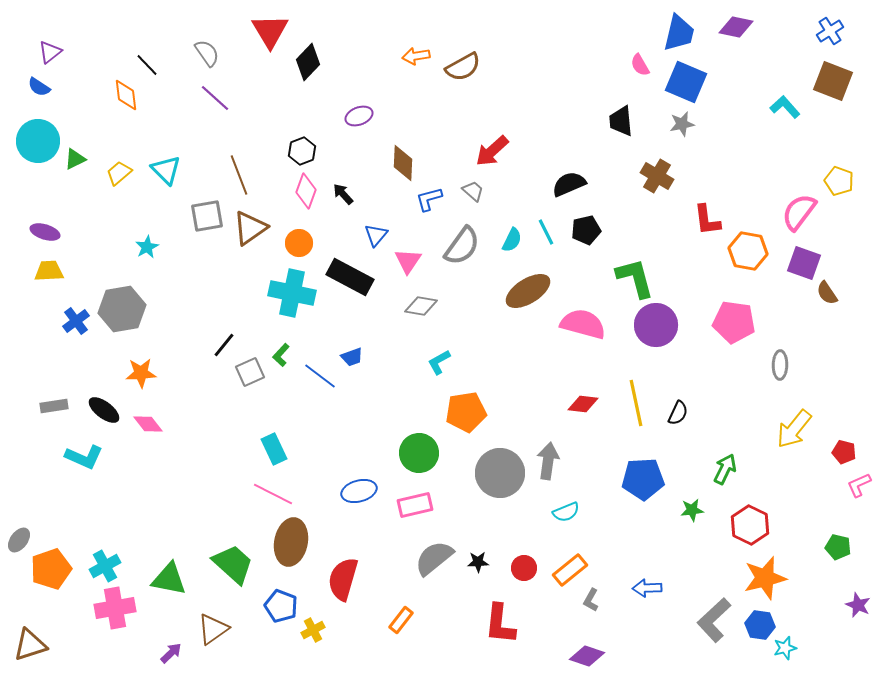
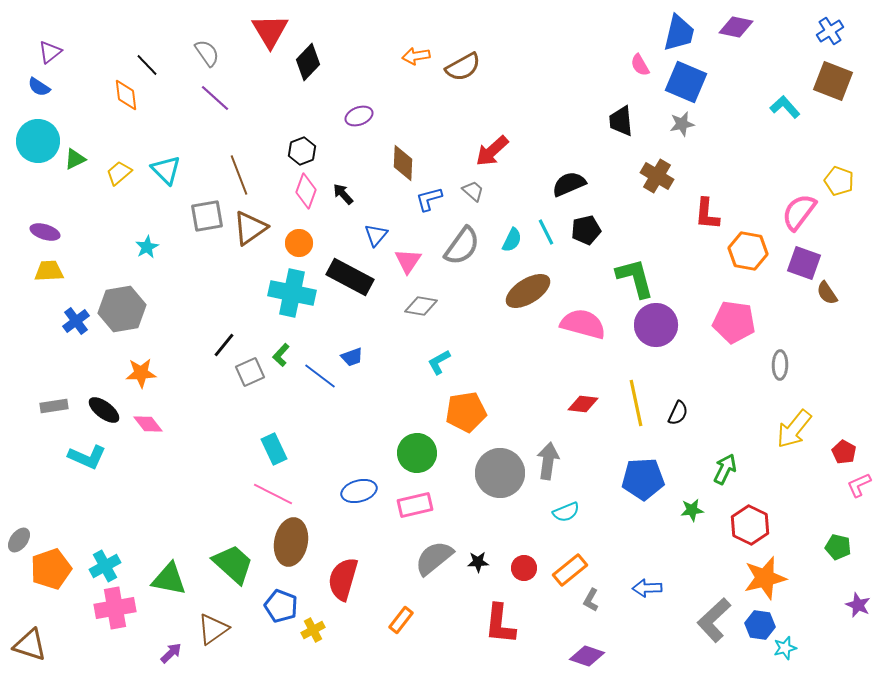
red L-shape at (707, 220): moved 6 px up; rotated 12 degrees clockwise
red pentagon at (844, 452): rotated 15 degrees clockwise
green circle at (419, 453): moved 2 px left
cyan L-shape at (84, 457): moved 3 px right
brown triangle at (30, 645): rotated 36 degrees clockwise
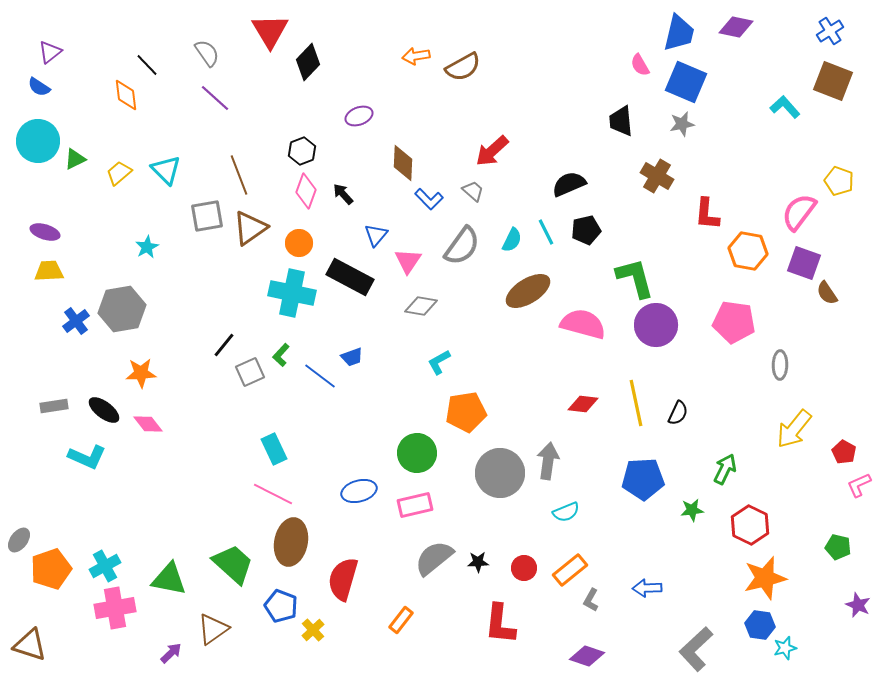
blue L-shape at (429, 199): rotated 120 degrees counterclockwise
gray L-shape at (714, 620): moved 18 px left, 29 px down
yellow cross at (313, 630): rotated 15 degrees counterclockwise
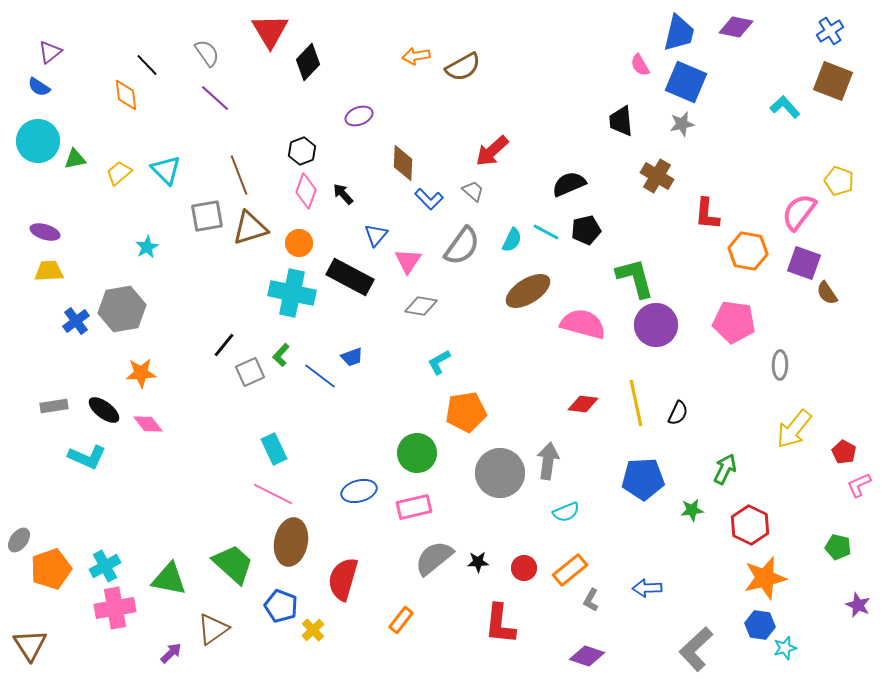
green triangle at (75, 159): rotated 15 degrees clockwise
brown triangle at (250, 228): rotated 18 degrees clockwise
cyan line at (546, 232): rotated 36 degrees counterclockwise
pink rectangle at (415, 505): moved 1 px left, 2 px down
brown triangle at (30, 645): rotated 39 degrees clockwise
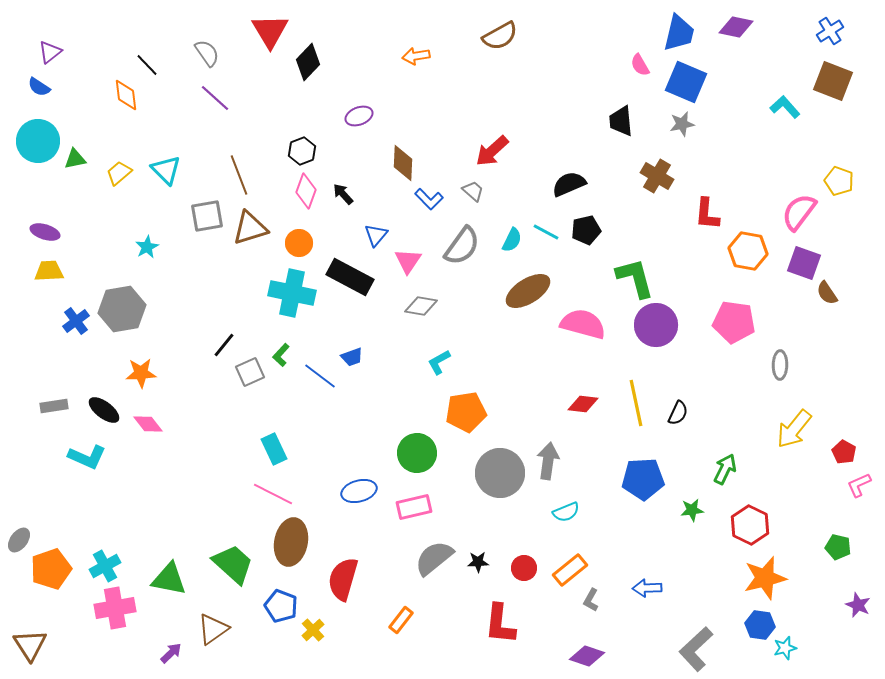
brown semicircle at (463, 67): moved 37 px right, 31 px up
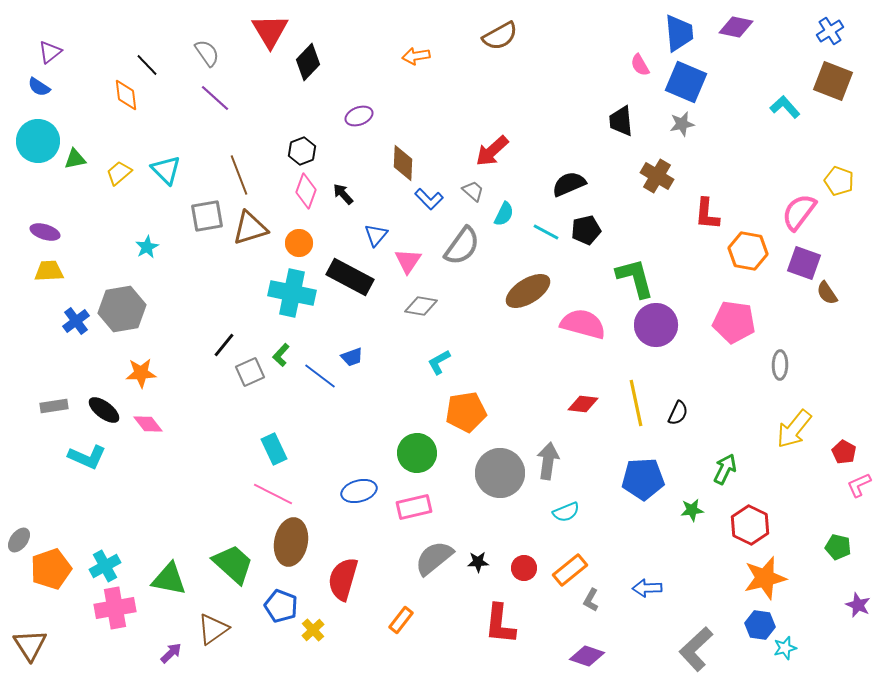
blue trapezoid at (679, 33): rotated 18 degrees counterclockwise
cyan semicircle at (512, 240): moved 8 px left, 26 px up
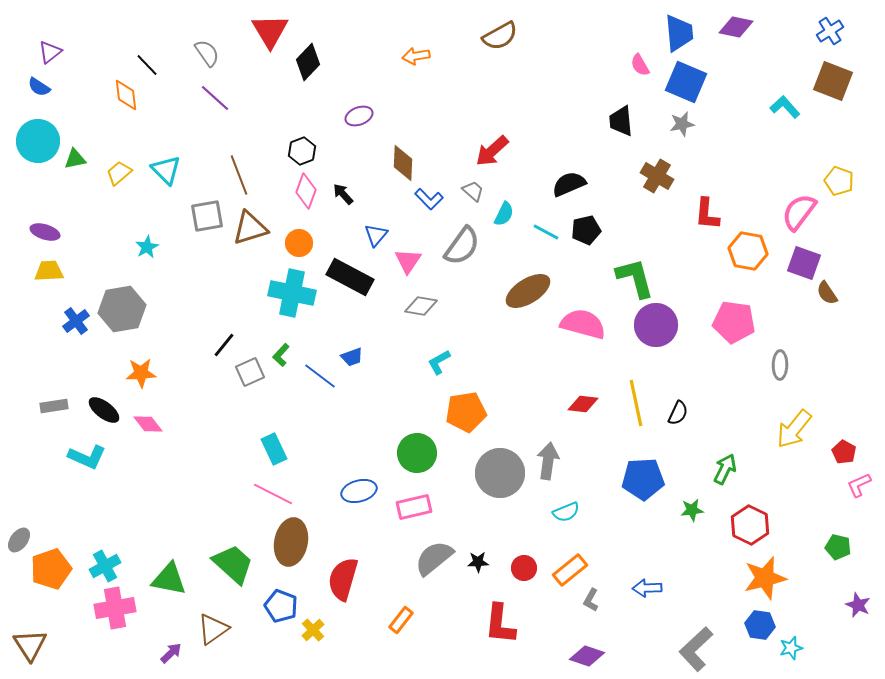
cyan star at (785, 648): moved 6 px right
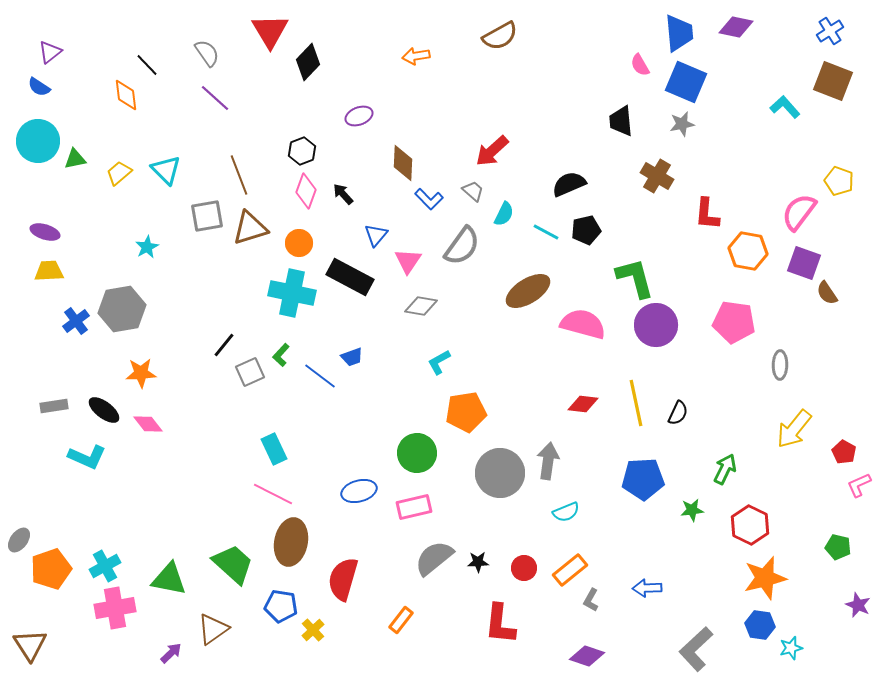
blue pentagon at (281, 606): rotated 12 degrees counterclockwise
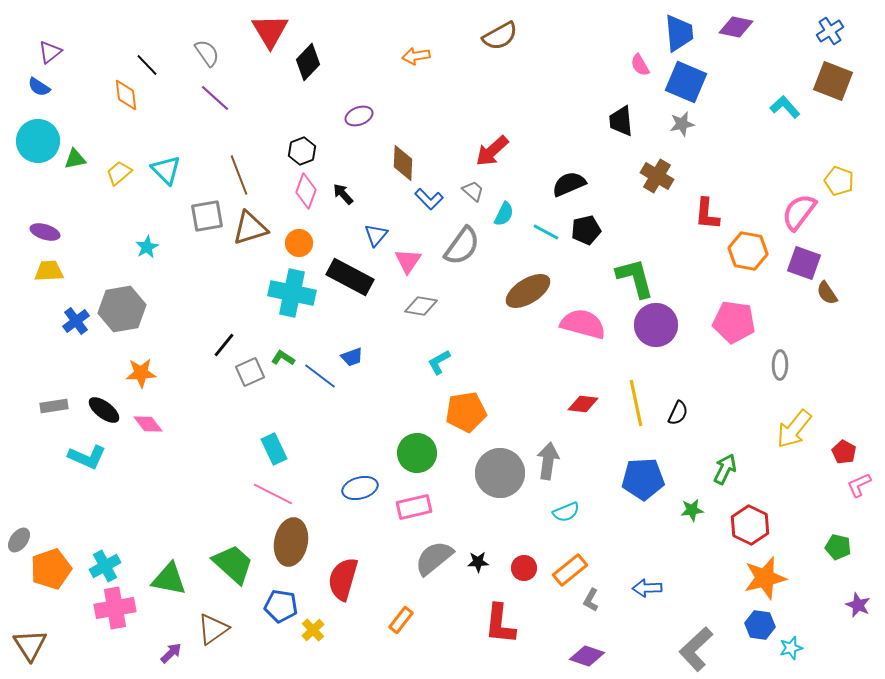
green L-shape at (281, 355): moved 2 px right, 3 px down; rotated 80 degrees clockwise
blue ellipse at (359, 491): moved 1 px right, 3 px up
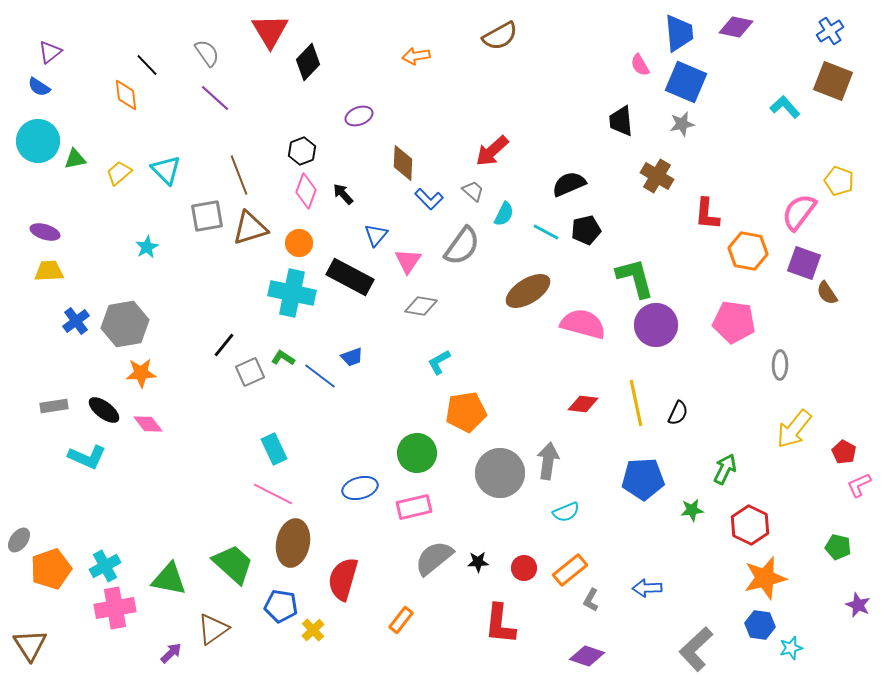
gray hexagon at (122, 309): moved 3 px right, 15 px down
brown ellipse at (291, 542): moved 2 px right, 1 px down
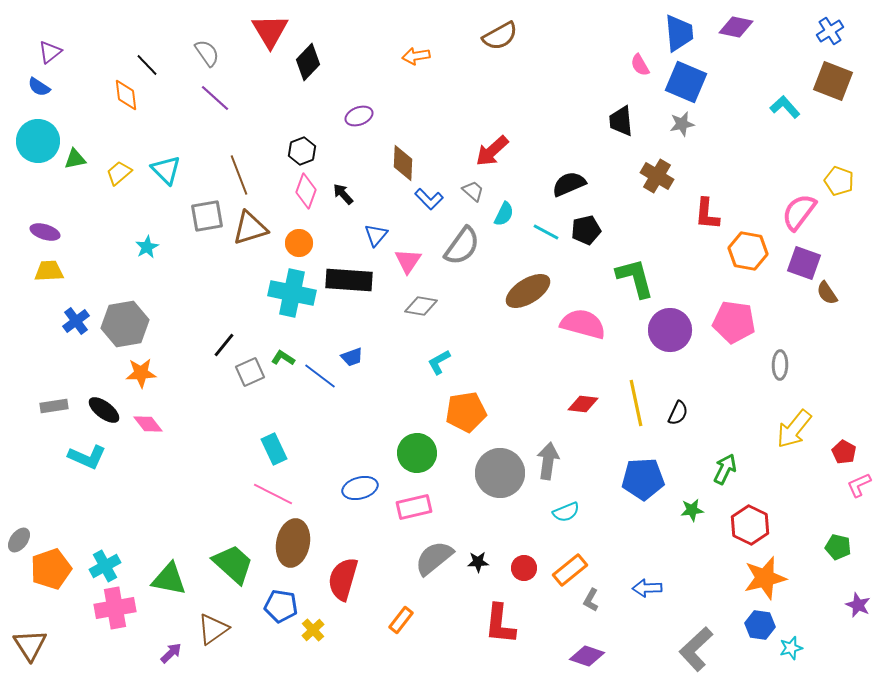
black rectangle at (350, 277): moved 1 px left, 3 px down; rotated 24 degrees counterclockwise
purple circle at (656, 325): moved 14 px right, 5 px down
